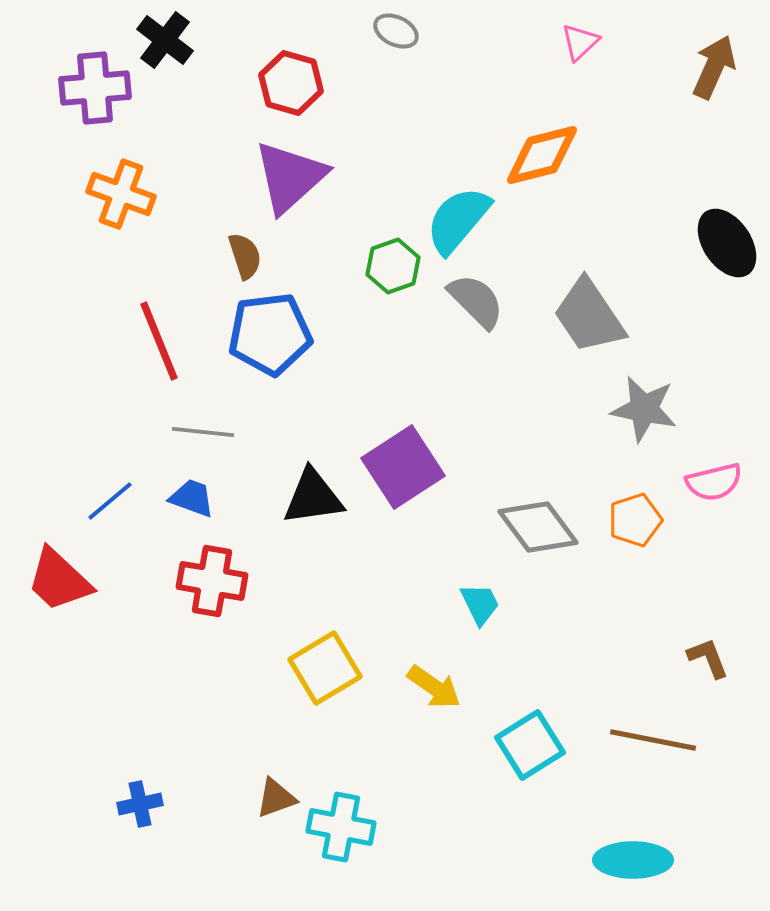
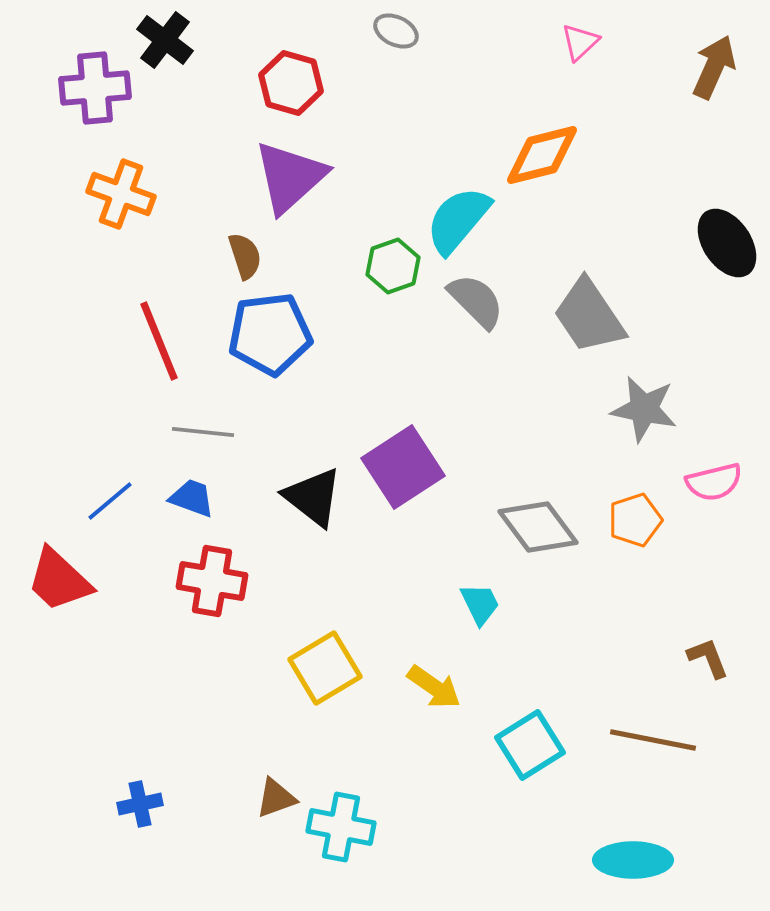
black triangle: rotated 46 degrees clockwise
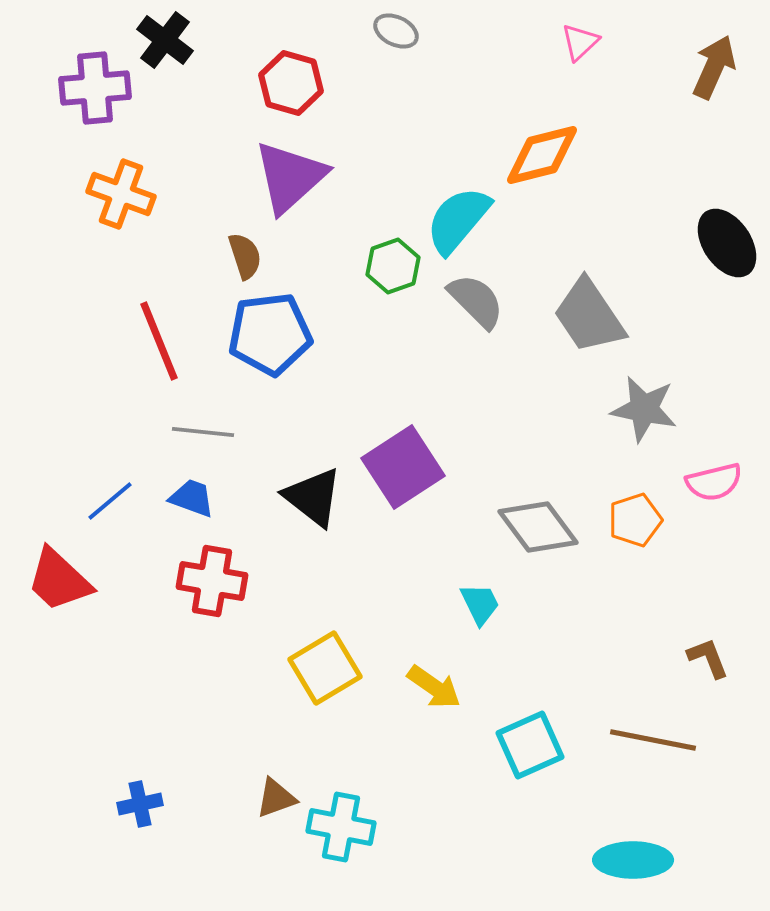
cyan square: rotated 8 degrees clockwise
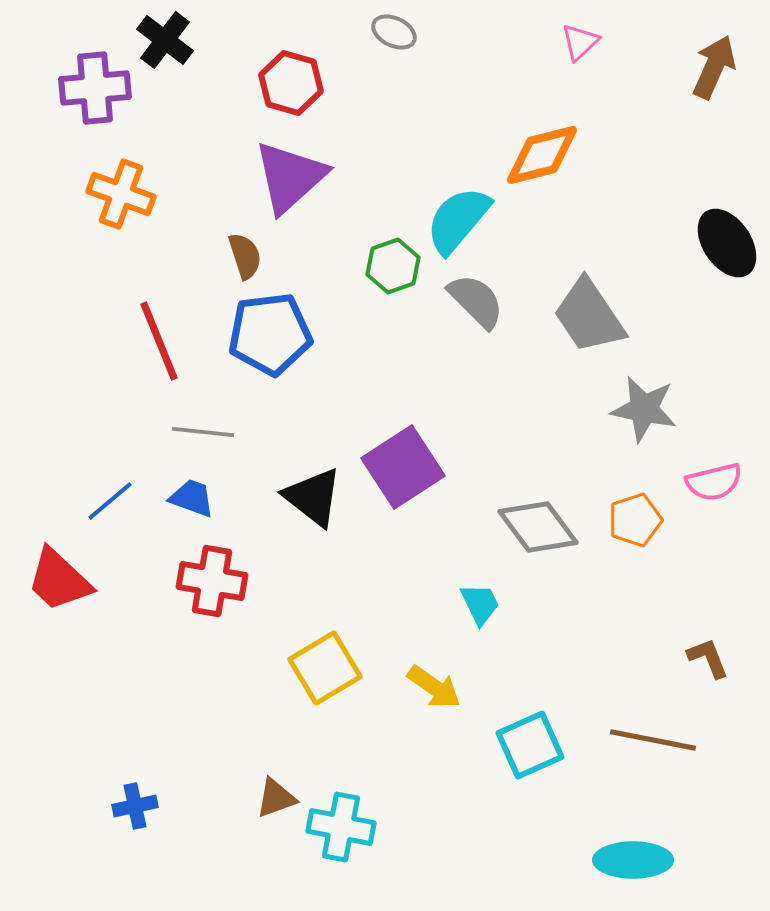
gray ellipse: moved 2 px left, 1 px down
blue cross: moved 5 px left, 2 px down
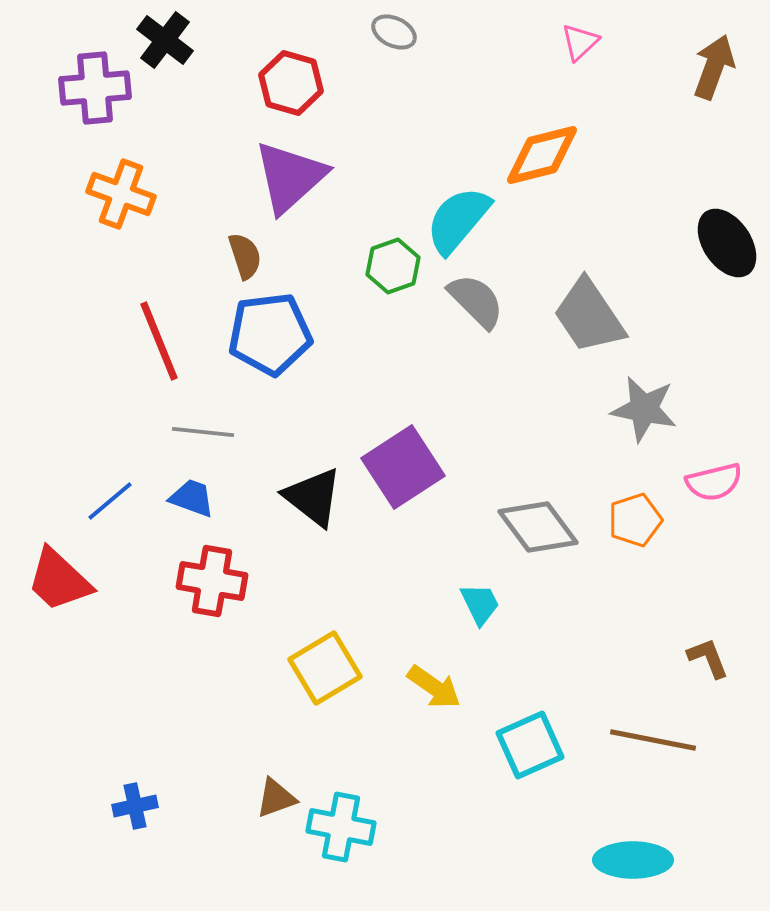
brown arrow: rotated 4 degrees counterclockwise
